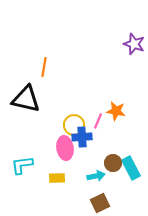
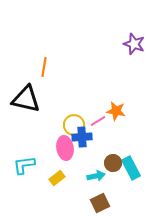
pink line: rotated 35 degrees clockwise
cyan L-shape: moved 2 px right
yellow rectangle: rotated 35 degrees counterclockwise
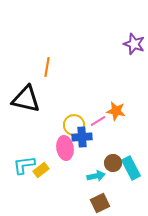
orange line: moved 3 px right
yellow rectangle: moved 16 px left, 8 px up
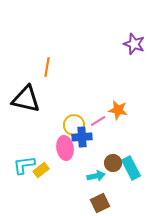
orange star: moved 2 px right, 1 px up
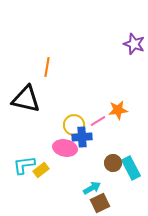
orange star: rotated 18 degrees counterclockwise
pink ellipse: rotated 70 degrees counterclockwise
cyan arrow: moved 4 px left, 12 px down; rotated 18 degrees counterclockwise
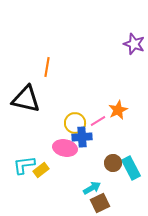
orange star: rotated 18 degrees counterclockwise
yellow circle: moved 1 px right, 2 px up
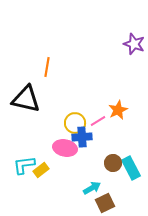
brown square: moved 5 px right
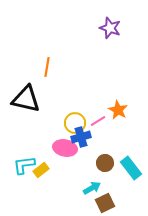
purple star: moved 24 px left, 16 px up
orange star: rotated 18 degrees counterclockwise
blue cross: moved 1 px left; rotated 12 degrees counterclockwise
brown circle: moved 8 px left
cyan rectangle: rotated 10 degrees counterclockwise
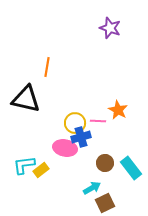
pink line: rotated 35 degrees clockwise
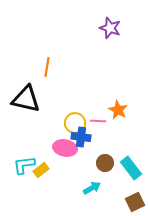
blue cross: rotated 24 degrees clockwise
brown square: moved 30 px right, 1 px up
